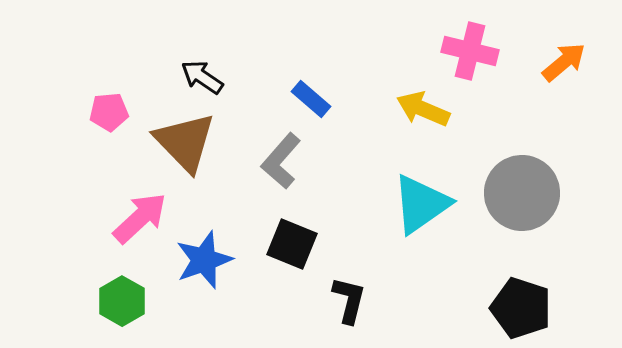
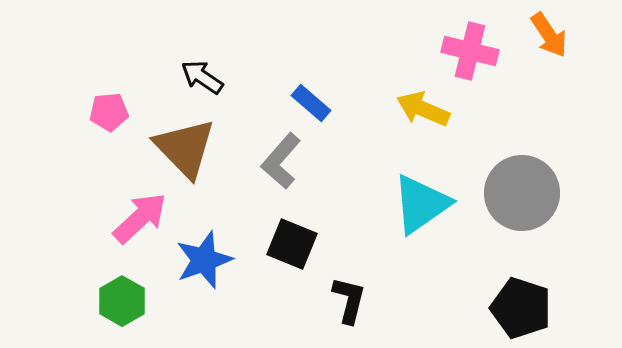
orange arrow: moved 15 px left, 27 px up; rotated 96 degrees clockwise
blue rectangle: moved 4 px down
brown triangle: moved 6 px down
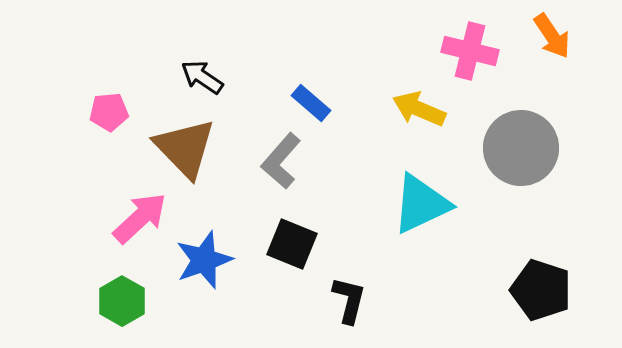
orange arrow: moved 3 px right, 1 px down
yellow arrow: moved 4 px left
gray circle: moved 1 px left, 45 px up
cyan triangle: rotated 10 degrees clockwise
black pentagon: moved 20 px right, 18 px up
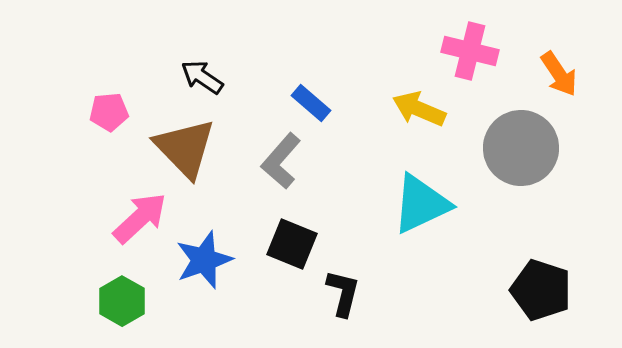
orange arrow: moved 7 px right, 38 px down
black L-shape: moved 6 px left, 7 px up
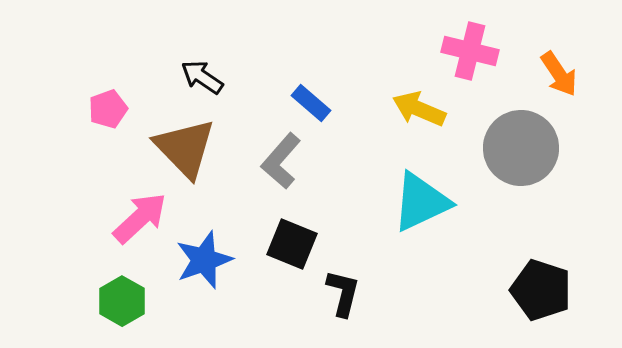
pink pentagon: moved 1 px left, 3 px up; rotated 15 degrees counterclockwise
cyan triangle: moved 2 px up
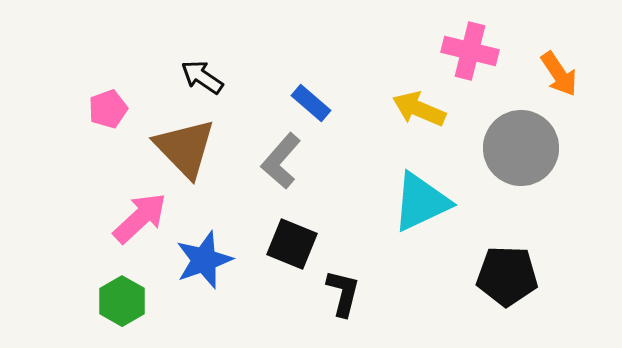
black pentagon: moved 34 px left, 14 px up; rotated 16 degrees counterclockwise
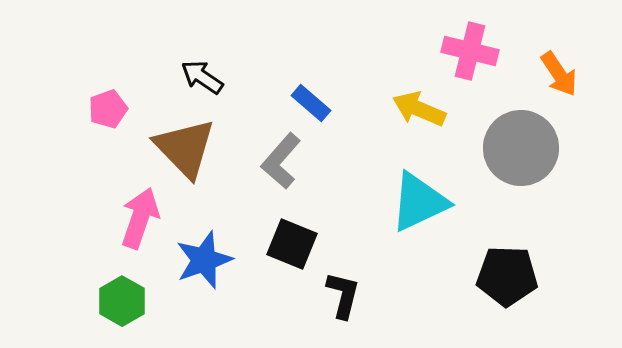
cyan triangle: moved 2 px left
pink arrow: rotated 28 degrees counterclockwise
black L-shape: moved 2 px down
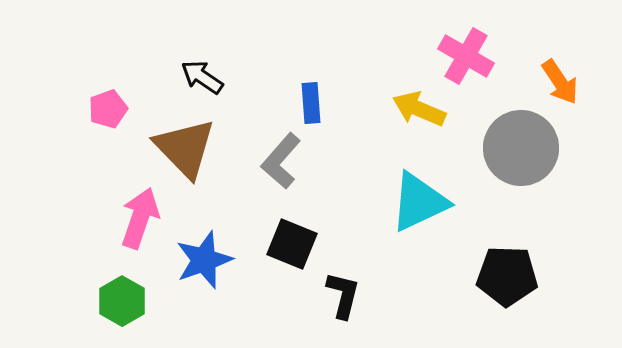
pink cross: moved 4 px left, 5 px down; rotated 16 degrees clockwise
orange arrow: moved 1 px right, 8 px down
blue rectangle: rotated 45 degrees clockwise
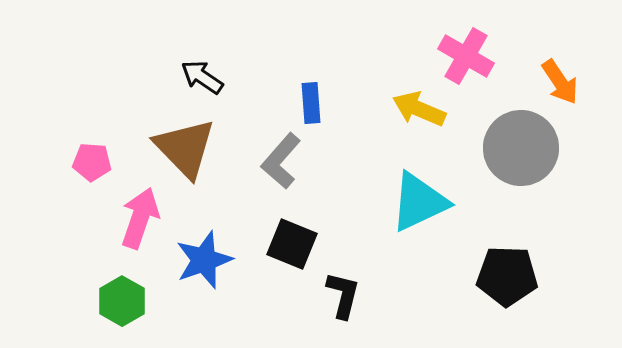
pink pentagon: moved 16 px left, 53 px down; rotated 24 degrees clockwise
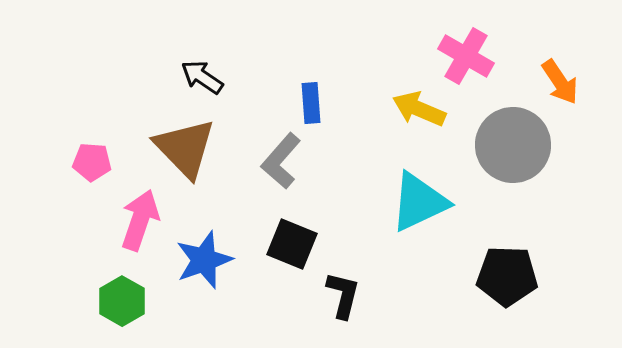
gray circle: moved 8 px left, 3 px up
pink arrow: moved 2 px down
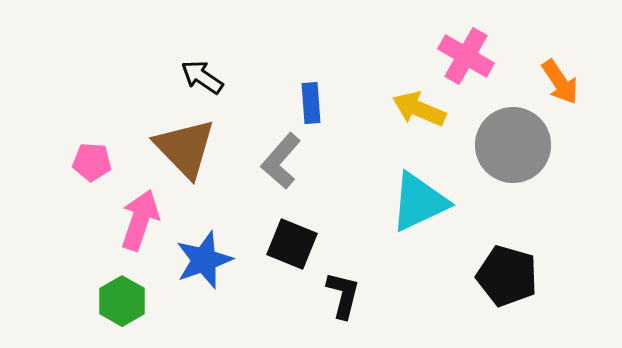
black pentagon: rotated 14 degrees clockwise
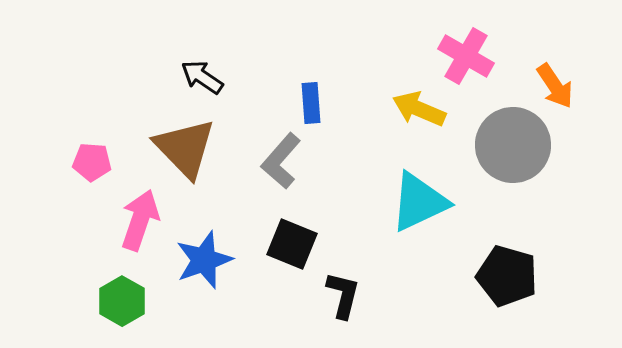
orange arrow: moved 5 px left, 4 px down
